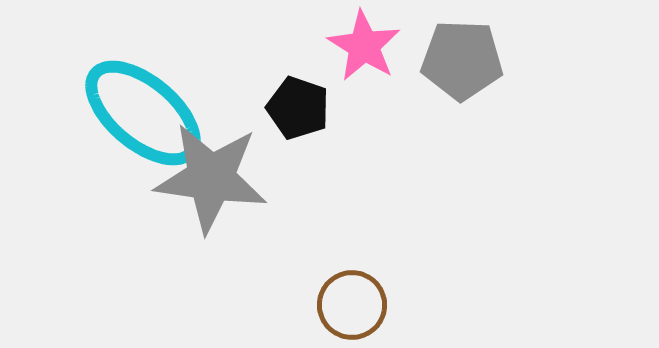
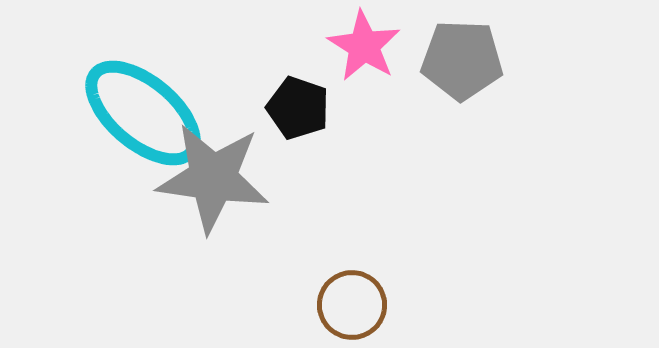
gray star: moved 2 px right
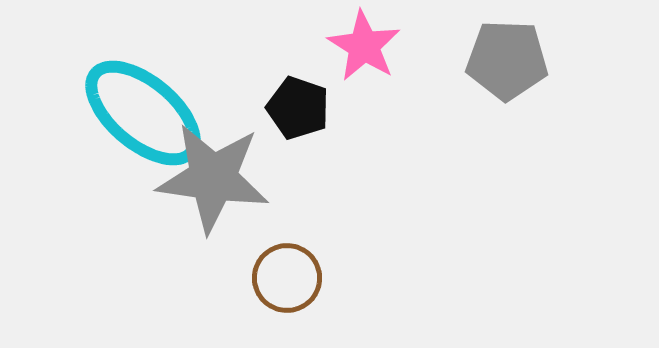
gray pentagon: moved 45 px right
brown circle: moved 65 px left, 27 px up
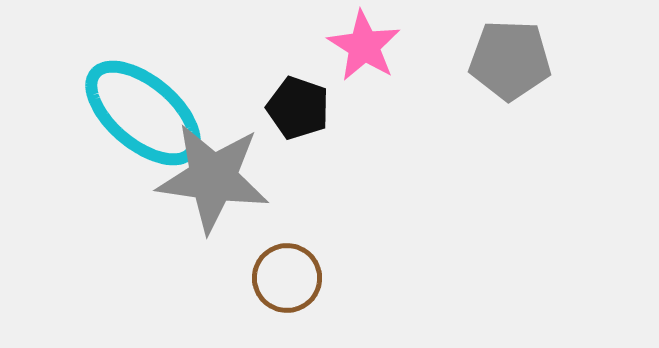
gray pentagon: moved 3 px right
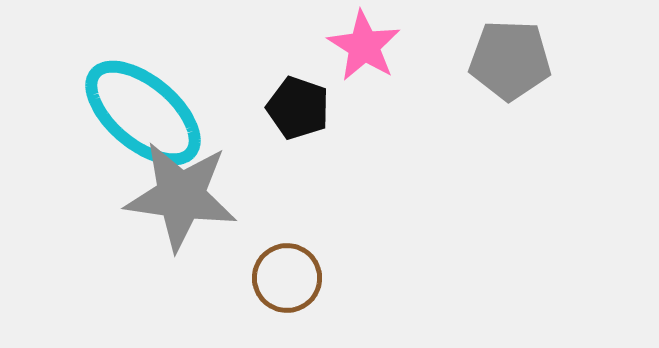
gray star: moved 32 px left, 18 px down
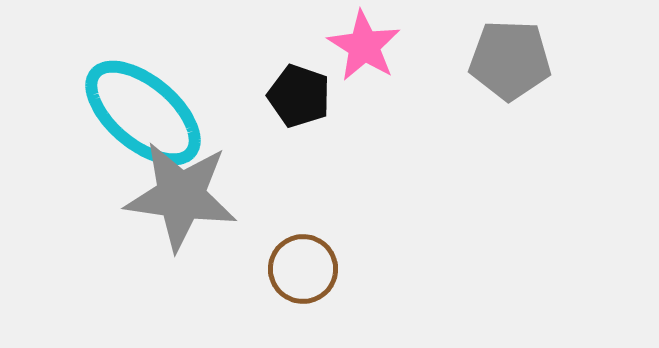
black pentagon: moved 1 px right, 12 px up
brown circle: moved 16 px right, 9 px up
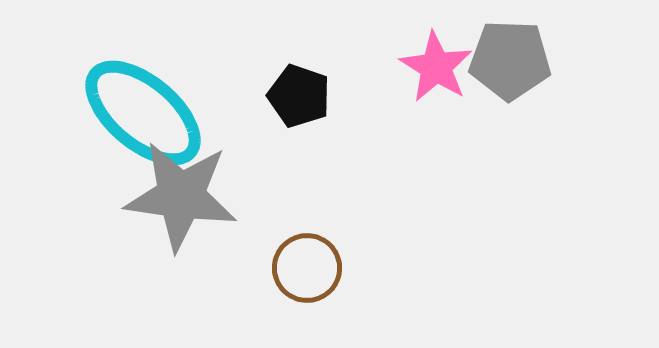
pink star: moved 72 px right, 21 px down
brown circle: moved 4 px right, 1 px up
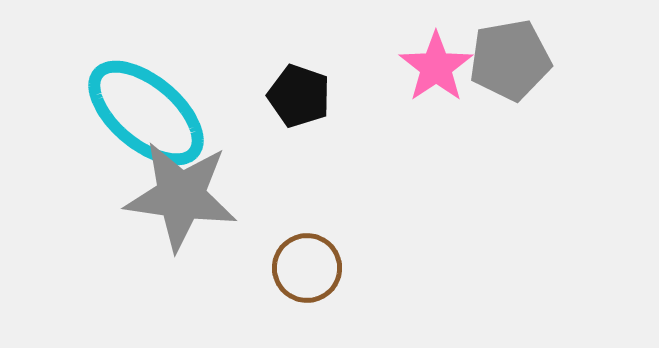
gray pentagon: rotated 12 degrees counterclockwise
pink star: rotated 6 degrees clockwise
cyan ellipse: moved 3 px right
